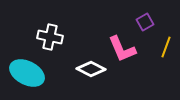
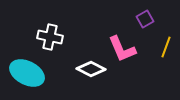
purple square: moved 3 px up
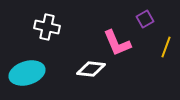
white cross: moved 3 px left, 10 px up
pink L-shape: moved 5 px left, 6 px up
white diamond: rotated 20 degrees counterclockwise
cyan ellipse: rotated 44 degrees counterclockwise
